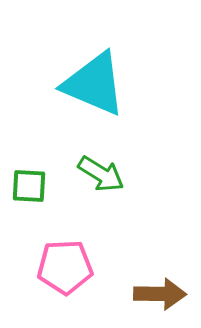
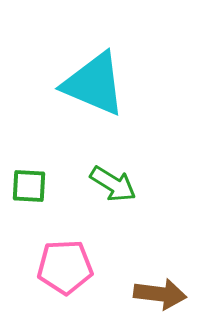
green arrow: moved 12 px right, 10 px down
brown arrow: rotated 6 degrees clockwise
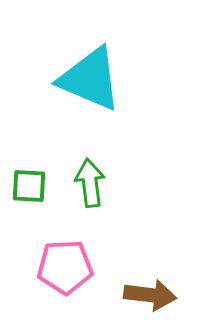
cyan triangle: moved 4 px left, 5 px up
green arrow: moved 23 px left, 1 px up; rotated 129 degrees counterclockwise
brown arrow: moved 10 px left, 1 px down
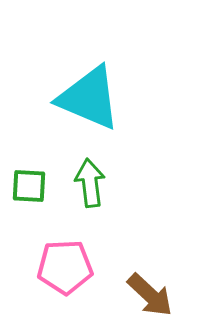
cyan triangle: moved 1 px left, 19 px down
brown arrow: rotated 36 degrees clockwise
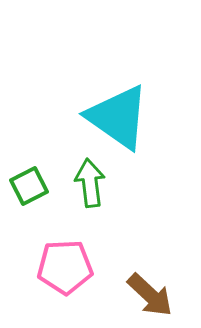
cyan triangle: moved 29 px right, 19 px down; rotated 12 degrees clockwise
green square: rotated 30 degrees counterclockwise
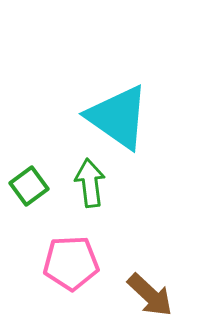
green square: rotated 9 degrees counterclockwise
pink pentagon: moved 6 px right, 4 px up
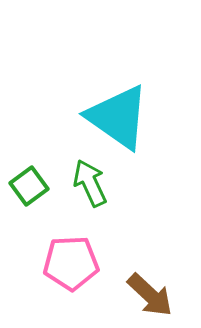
green arrow: rotated 18 degrees counterclockwise
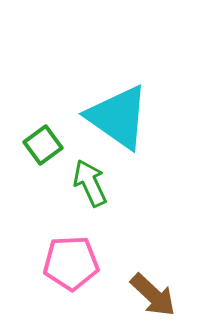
green square: moved 14 px right, 41 px up
brown arrow: moved 3 px right
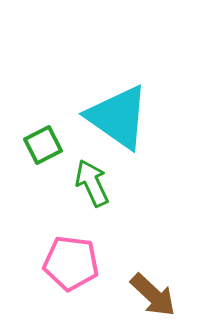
green square: rotated 9 degrees clockwise
green arrow: moved 2 px right
pink pentagon: rotated 10 degrees clockwise
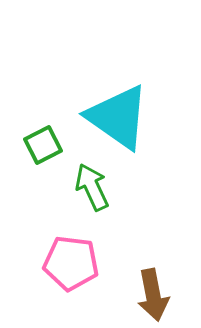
green arrow: moved 4 px down
brown arrow: rotated 36 degrees clockwise
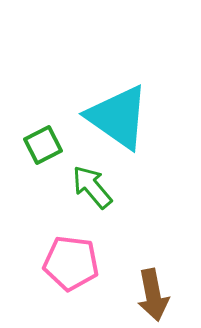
green arrow: rotated 15 degrees counterclockwise
